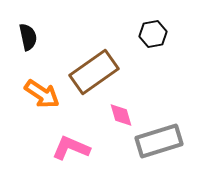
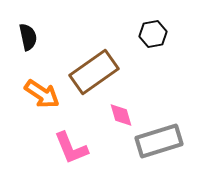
pink L-shape: rotated 135 degrees counterclockwise
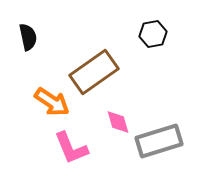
orange arrow: moved 10 px right, 8 px down
pink diamond: moved 3 px left, 7 px down
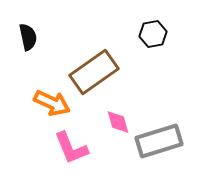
orange arrow: moved 1 px down; rotated 9 degrees counterclockwise
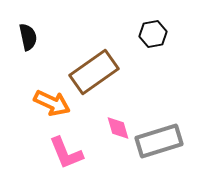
pink diamond: moved 6 px down
pink L-shape: moved 5 px left, 5 px down
